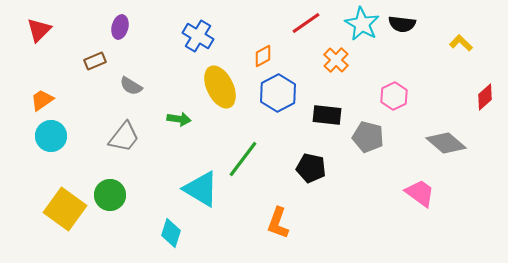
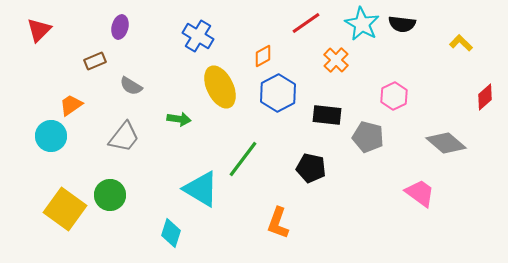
orange trapezoid: moved 29 px right, 5 px down
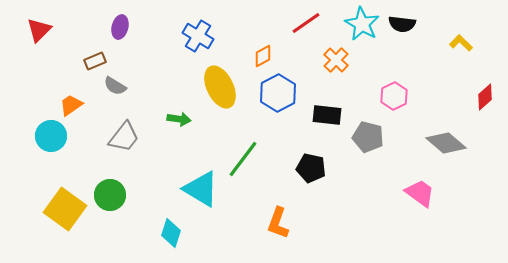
gray semicircle: moved 16 px left
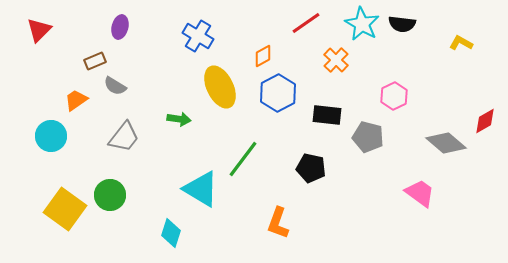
yellow L-shape: rotated 15 degrees counterclockwise
red diamond: moved 24 px down; rotated 12 degrees clockwise
orange trapezoid: moved 5 px right, 5 px up
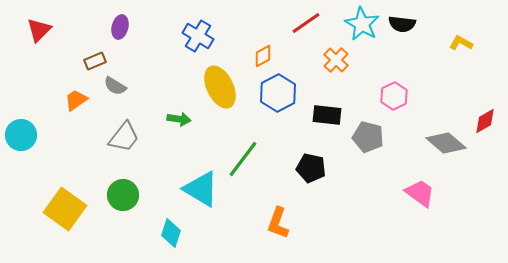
cyan circle: moved 30 px left, 1 px up
green circle: moved 13 px right
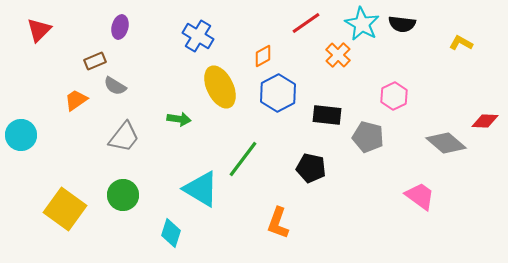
orange cross: moved 2 px right, 5 px up
red diamond: rotated 32 degrees clockwise
pink trapezoid: moved 3 px down
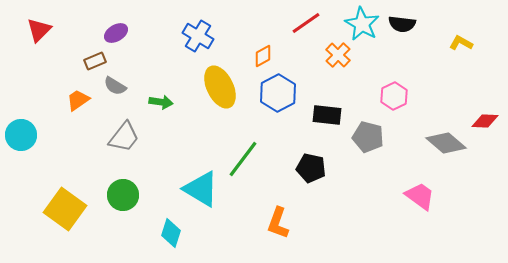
purple ellipse: moved 4 px left, 6 px down; rotated 45 degrees clockwise
orange trapezoid: moved 2 px right
green arrow: moved 18 px left, 17 px up
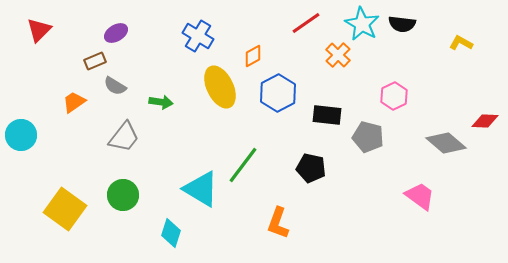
orange diamond: moved 10 px left
orange trapezoid: moved 4 px left, 2 px down
green line: moved 6 px down
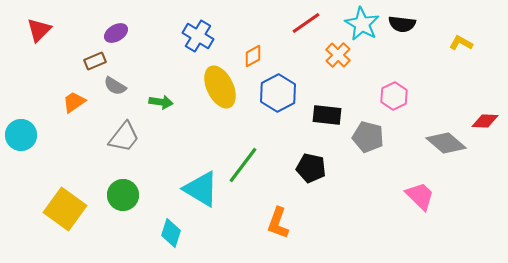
pink trapezoid: rotated 8 degrees clockwise
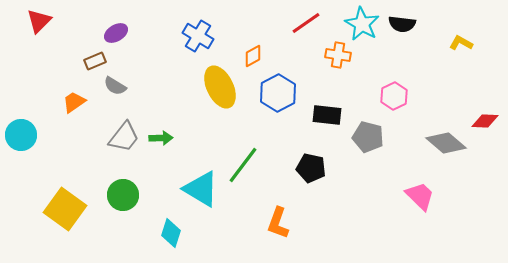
red triangle: moved 9 px up
orange cross: rotated 35 degrees counterclockwise
green arrow: moved 36 px down; rotated 10 degrees counterclockwise
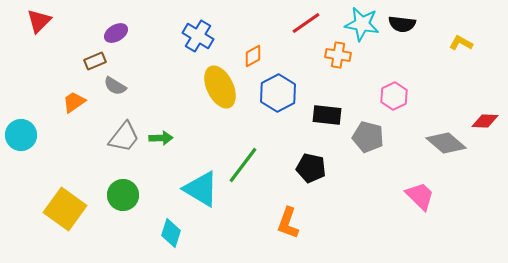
cyan star: rotated 20 degrees counterclockwise
orange L-shape: moved 10 px right
